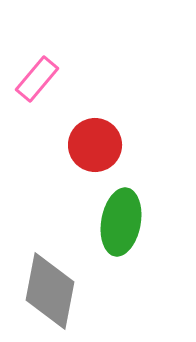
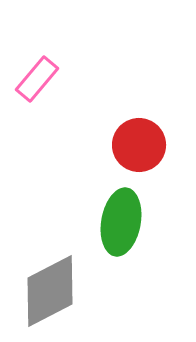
red circle: moved 44 px right
gray diamond: rotated 52 degrees clockwise
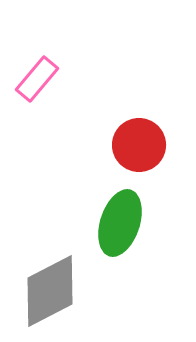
green ellipse: moved 1 px left, 1 px down; rotated 8 degrees clockwise
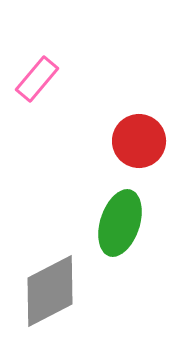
red circle: moved 4 px up
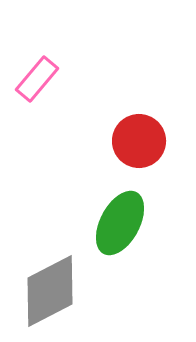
green ellipse: rotated 10 degrees clockwise
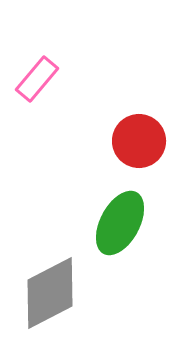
gray diamond: moved 2 px down
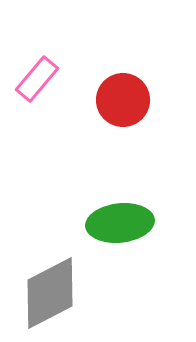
red circle: moved 16 px left, 41 px up
green ellipse: rotated 56 degrees clockwise
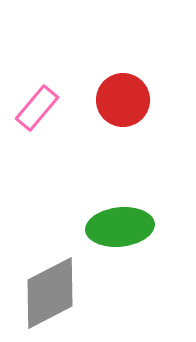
pink rectangle: moved 29 px down
green ellipse: moved 4 px down
